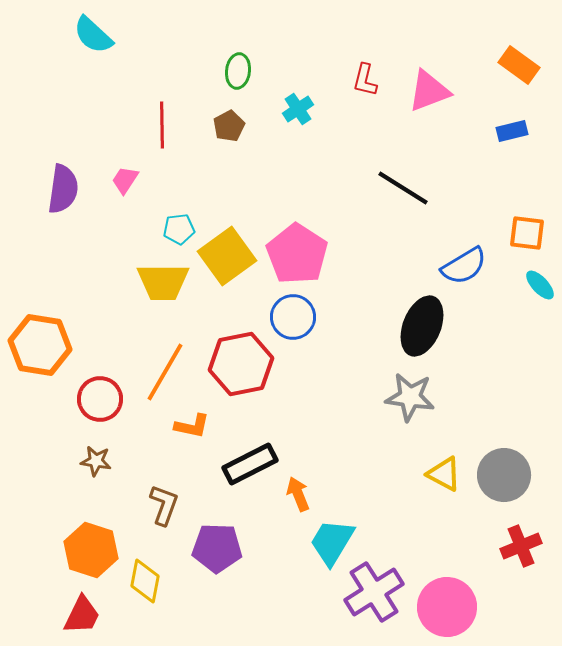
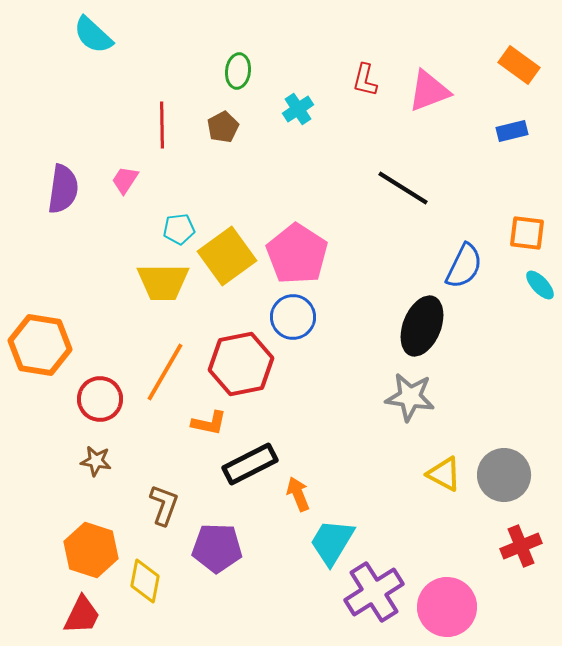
brown pentagon at (229, 126): moved 6 px left, 1 px down
blue semicircle at (464, 266): rotated 33 degrees counterclockwise
orange L-shape at (192, 426): moved 17 px right, 3 px up
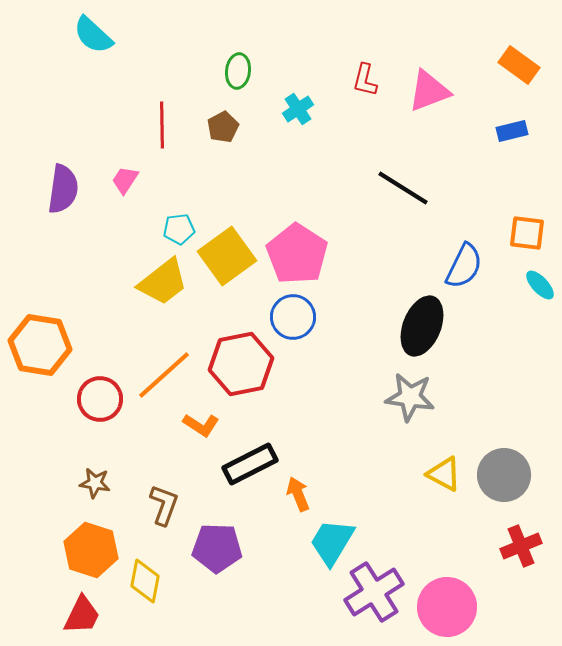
yellow trapezoid at (163, 282): rotated 38 degrees counterclockwise
orange line at (165, 372): moved 1 px left, 3 px down; rotated 18 degrees clockwise
orange L-shape at (209, 423): moved 8 px left, 2 px down; rotated 21 degrees clockwise
brown star at (96, 461): moved 1 px left, 22 px down
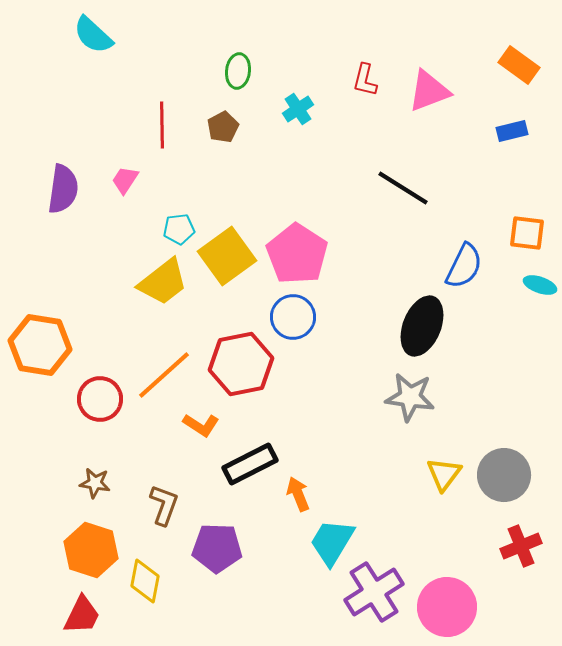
cyan ellipse at (540, 285): rotated 28 degrees counterclockwise
yellow triangle at (444, 474): rotated 39 degrees clockwise
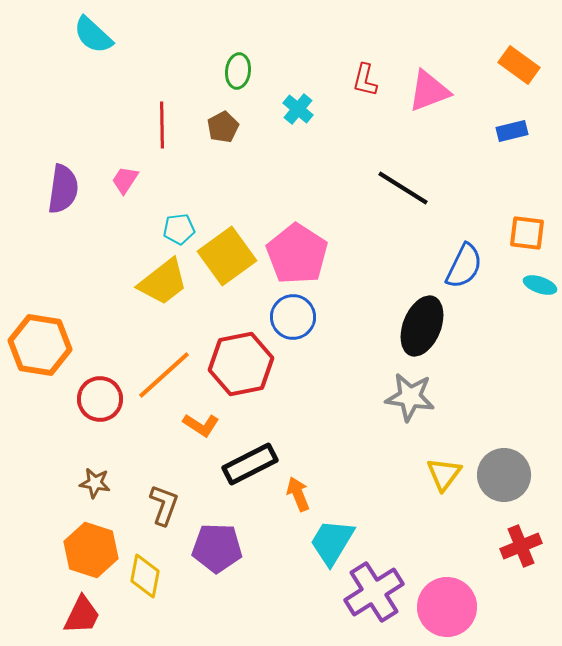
cyan cross at (298, 109): rotated 16 degrees counterclockwise
yellow diamond at (145, 581): moved 5 px up
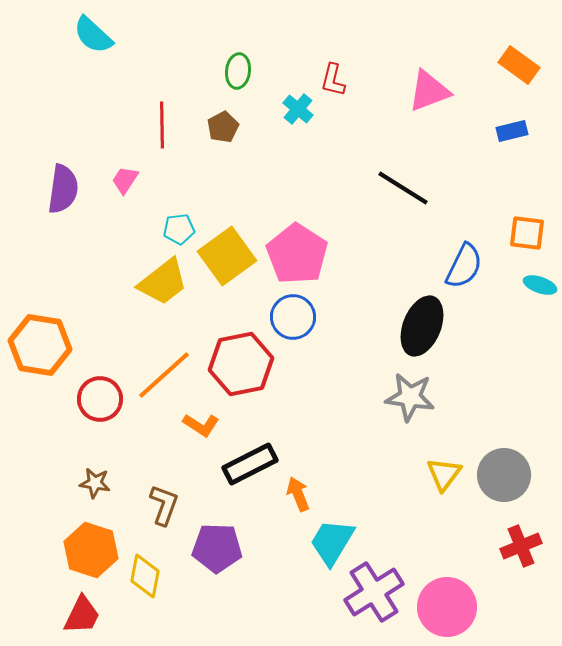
red L-shape at (365, 80): moved 32 px left
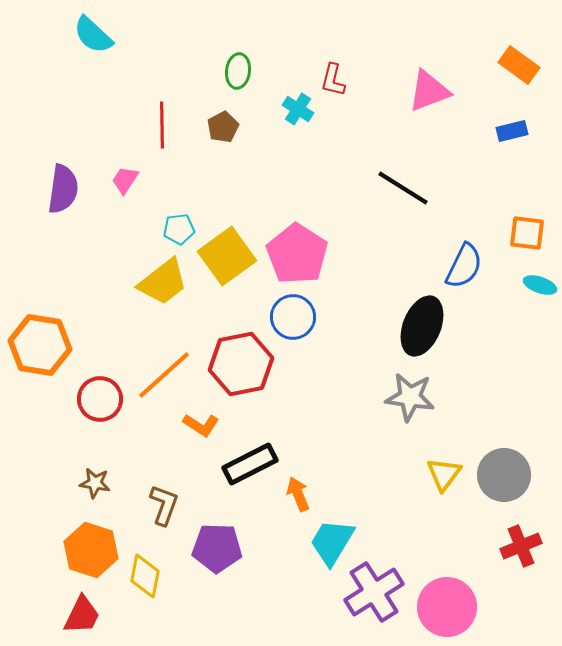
cyan cross at (298, 109): rotated 8 degrees counterclockwise
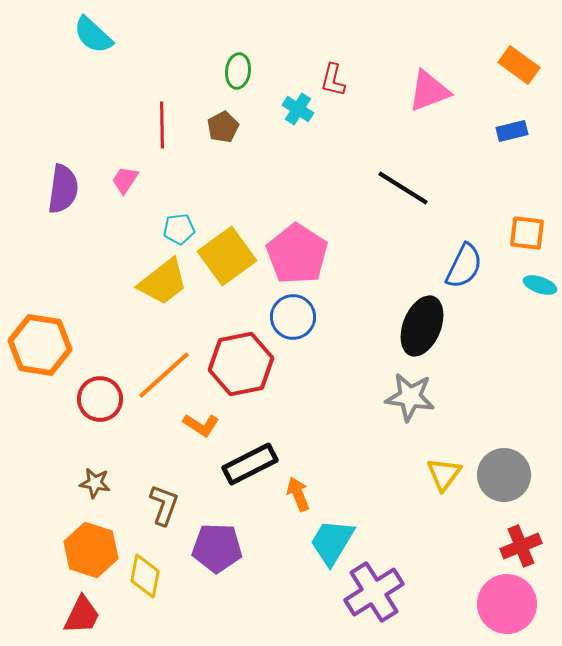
pink circle at (447, 607): moved 60 px right, 3 px up
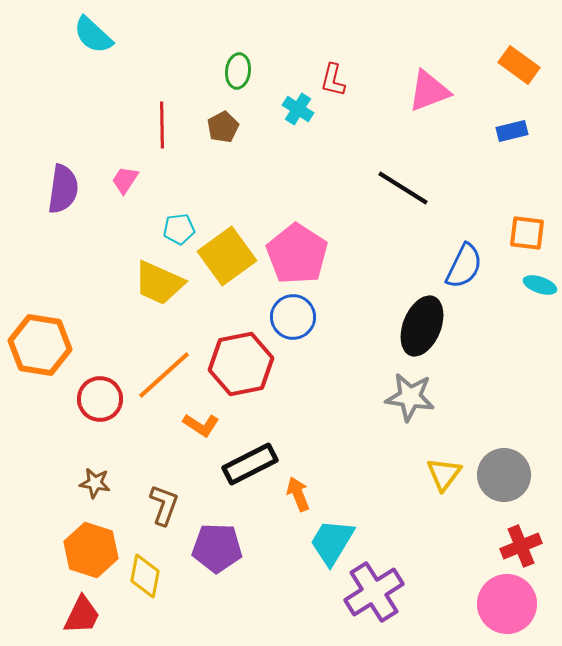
yellow trapezoid at (163, 282): moved 4 px left, 1 px down; rotated 62 degrees clockwise
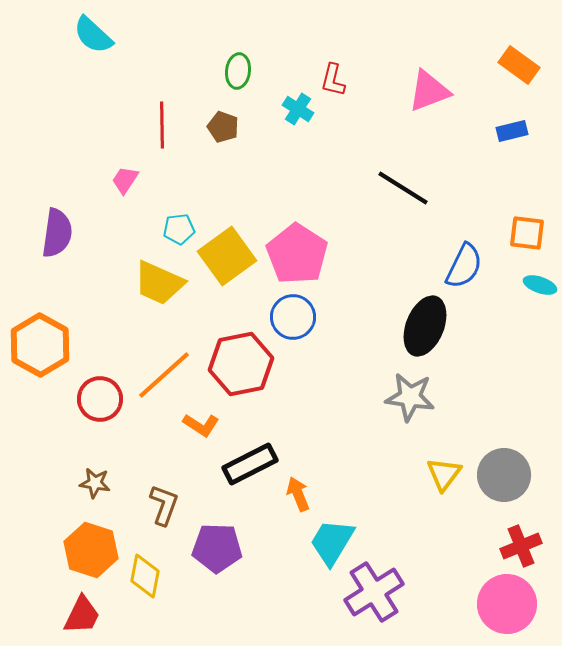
brown pentagon at (223, 127): rotated 24 degrees counterclockwise
purple semicircle at (63, 189): moved 6 px left, 44 px down
black ellipse at (422, 326): moved 3 px right
orange hexagon at (40, 345): rotated 20 degrees clockwise
